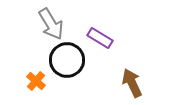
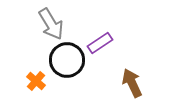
purple rectangle: moved 5 px down; rotated 65 degrees counterclockwise
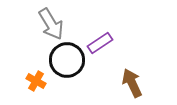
orange cross: rotated 12 degrees counterclockwise
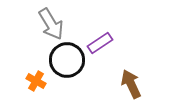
brown arrow: moved 1 px left, 1 px down
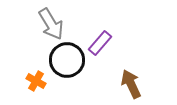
purple rectangle: rotated 15 degrees counterclockwise
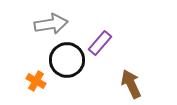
gray arrow: rotated 68 degrees counterclockwise
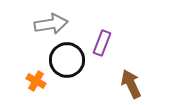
purple rectangle: moved 2 px right; rotated 20 degrees counterclockwise
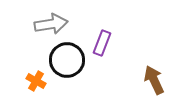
brown arrow: moved 23 px right, 4 px up
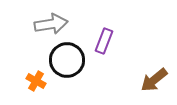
purple rectangle: moved 2 px right, 2 px up
brown arrow: rotated 104 degrees counterclockwise
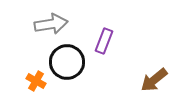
black circle: moved 2 px down
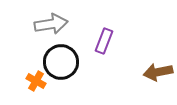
black circle: moved 6 px left
brown arrow: moved 4 px right, 8 px up; rotated 28 degrees clockwise
